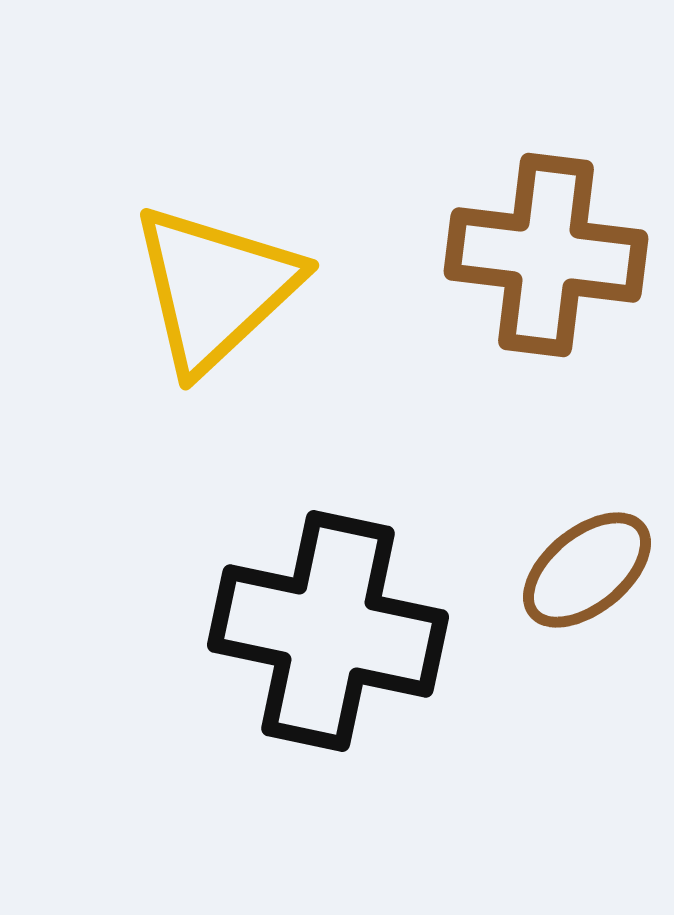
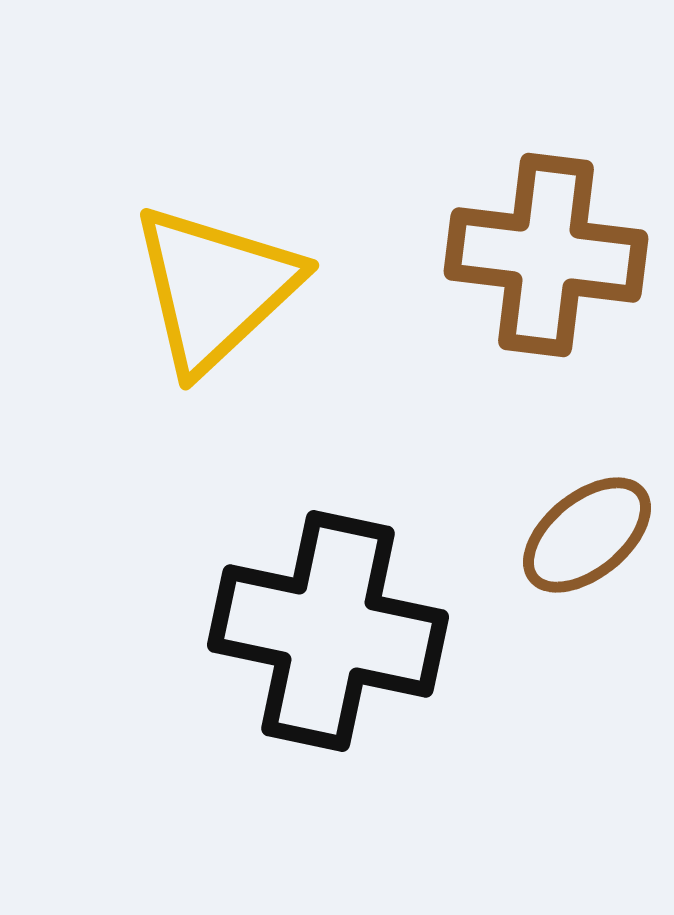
brown ellipse: moved 35 px up
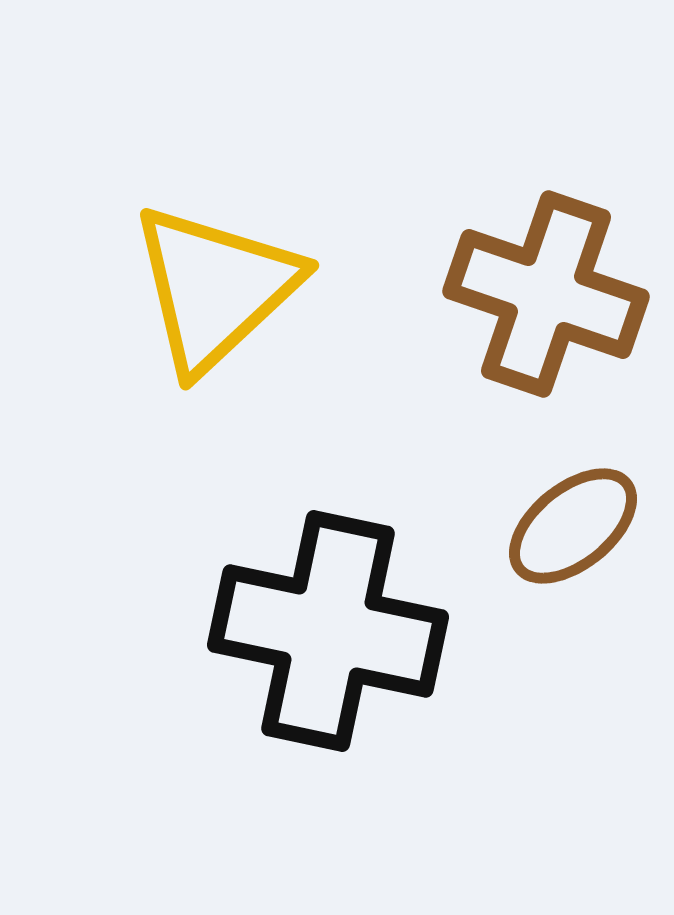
brown cross: moved 39 px down; rotated 12 degrees clockwise
brown ellipse: moved 14 px left, 9 px up
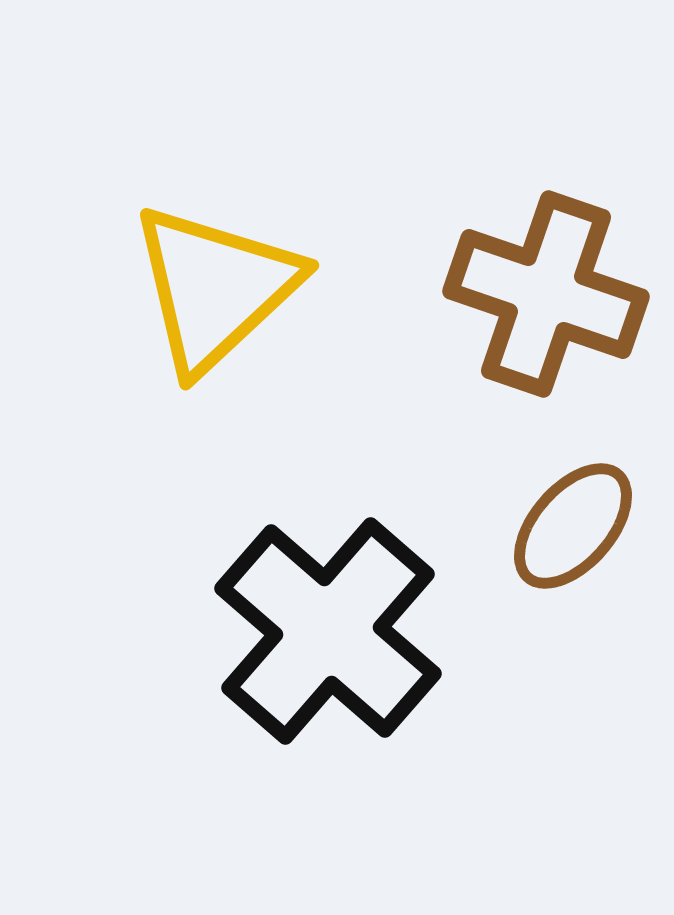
brown ellipse: rotated 10 degrees counterclockwise
black cross: rotated 29 degrees clockwise
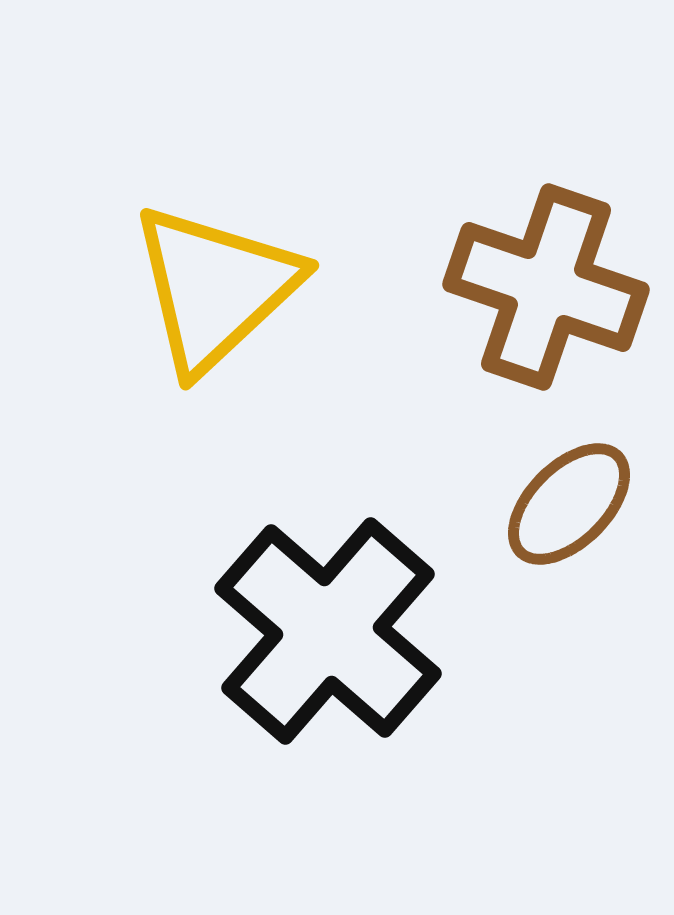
brown cross: moved 7 px up
brown ellipse: moved 4 px left, 22 px up; rotated 4 degrees clockwise
